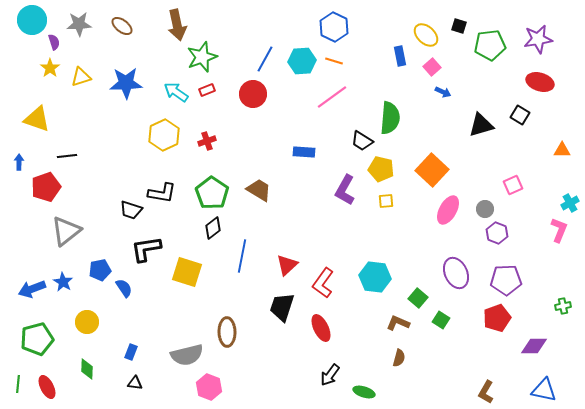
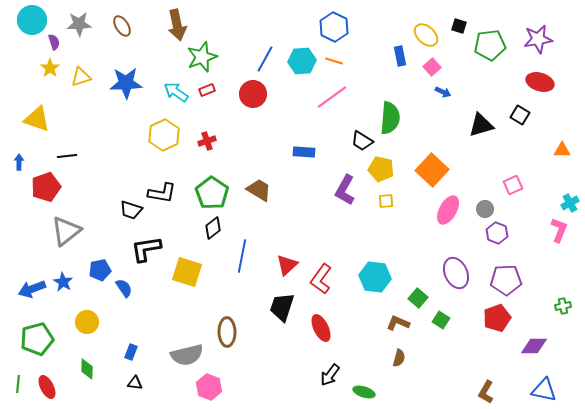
brown ellipse at (122, 26): rotated 20 degrees clockwise
red L-shape at (323, 283): moved 2 px left, 4 px up
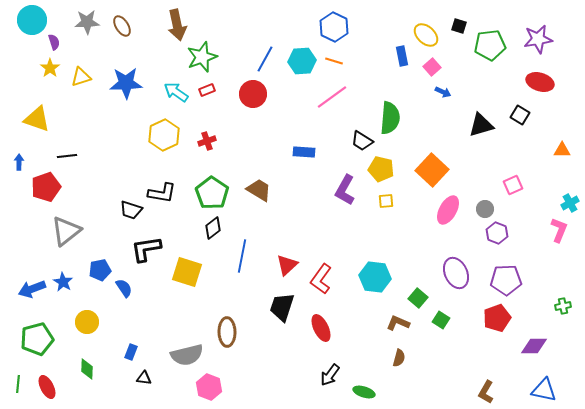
gray star at (79, 24): moved 8 px right, 2 px up
blue rectangle at (400, 56): moved 2 px right
black triangle at (135, 383): moved 9 px right, 5 px up
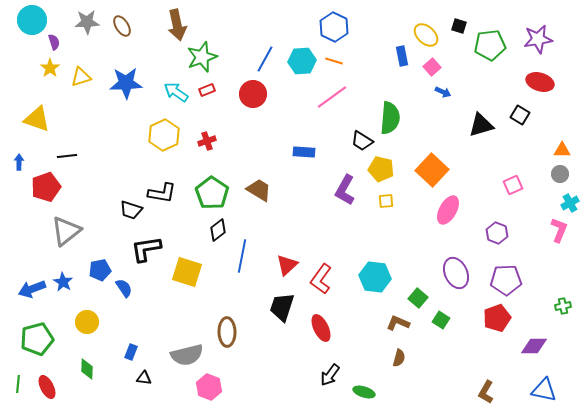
gray circle at (485, 209): moved 75 px right, 35 px up
black diamond at (213, 228): moved 5 px right, 2 px down
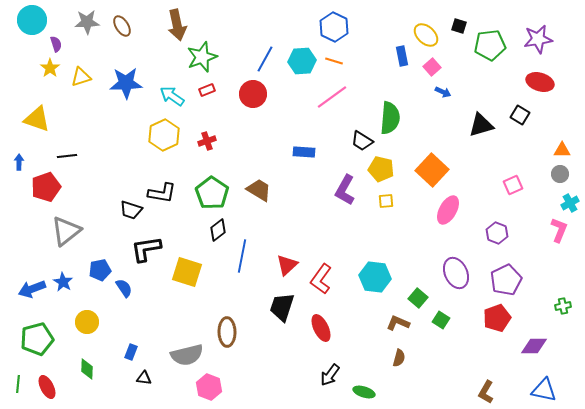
purple semicircle at (54, 42): moved 2 px right, 2 px down
cyan arrow at (176, 92): moved 4 px left, 4 px down
purple pentagon at (506, 280): rotated 24 degrees counterclockwise
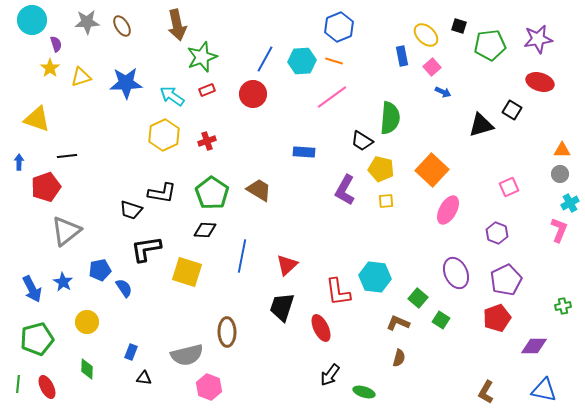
blue hexagon at (334, 27): moved 5 px right; rotated 12 degrees clockwise
black square at (520, 115): moved 8 px left, 5 px up
pink square at (513, 185): moved 4 px left, 2 px down
black diamond at (218, 230): moved 13 px left; rotated 40 degrees clockwise
red L-shape at (321, 279): moved 17 px right, 13 px down; rotated 44 degrees counterclockwise
blue arrow at (32, 289): rotated 96 degrees counterclockwise
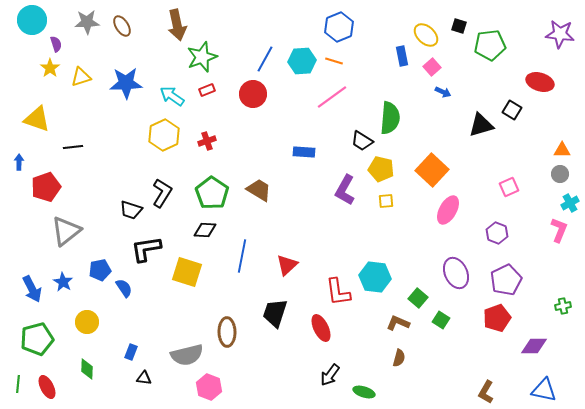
purple star at (538, 39): moved 22 px right, 5 px up; rotated 16 degrees clockwise
black line at (67, 156): moved 6 px right, 9 px up
black L-shape at (162, 193): rotated 68 degrees counterclockwise
black trapezoid at (282, 307): moved 7 px left, 6 px down
